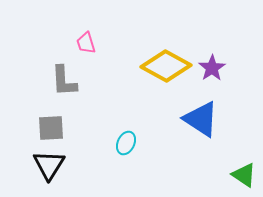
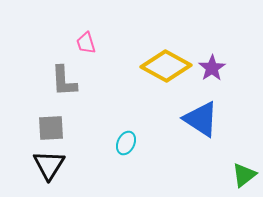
green triangle: rotated 48 degrees clockwise
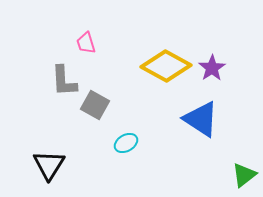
gray square: moved 44 px right, 23 px up; rotated 32 degrees clockwise
cyan ellipse: rotated 35 degrees clockwise
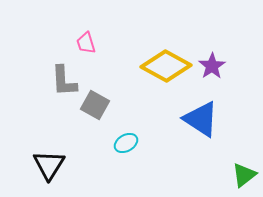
purple star: moved 2 px up
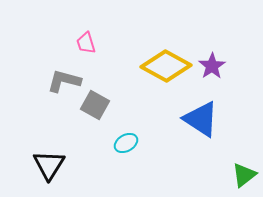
gray L-shape: rotated 108 degrees clockwise
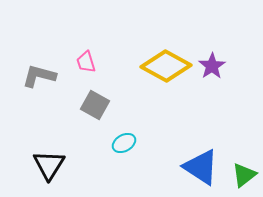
pink trapezoid: moved 19 px down
gray L-shape: moved 25 px left, 5 px up
blue triangle: moved 48 px down
cyan ellipse: moved 2 px left
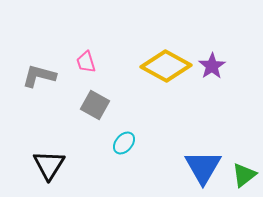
cyan ellipse: rotated 20 degrees counterclockwise
blue triangle: moved 2 px right; rotated 27 degrees clockwise
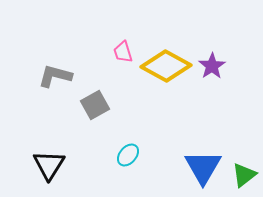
pink trapezoid: moved 37 px right, 10 px up
gray L-shape: moved 16 px right
gray square: rotated 32 degrees clockwise
cyan ellipse: moved 4 px right, 12 px down
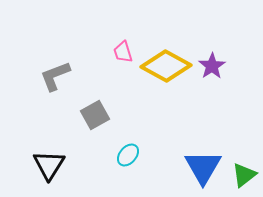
gray L-shape: rotated 36 degrees counterclockwise
gray square: moved 10 px down
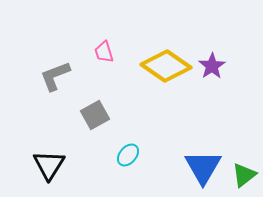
pink trapezoid: moved 19 px left
yellow diamond: rotated 6 degrees clockwise
